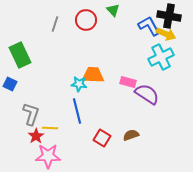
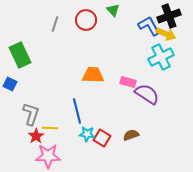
black cross: rotated 30 degrees counterclockwise
cyan star: moved 8 px right, 50 px down
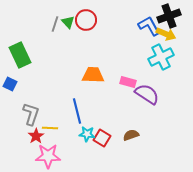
green triangle: moved 45 px left, 12 px down
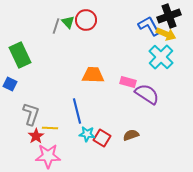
gray line: moved 1 px right, 2 px down
cyan cross: rotated 20 degrees counterclockwise
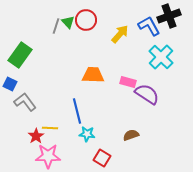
yellow arrow: moved 46 px left; rotated 72 degrees counterclockwise
green rectangle: rotated 60 degrees clockwise
gray L-shape: moved 6 px left, 12 px up; rotated 55 degrees counterclockwise
red square: moved 20 px down
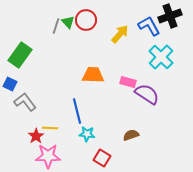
black cross: moved 1 px right
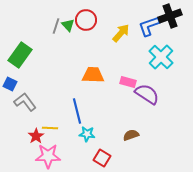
green triangle: moved 3 px down
blue L-shape: rotated 80 degrees counterclockwise
yellow arrow: moved 1 px right, 1 px up
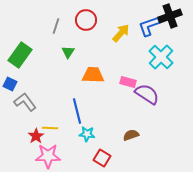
green triangle: moved 27 px down; rotated 16 degrees clockwise
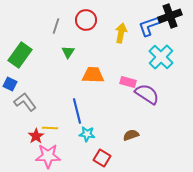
yellow arrow: rotated 30 degrees counterclockwise
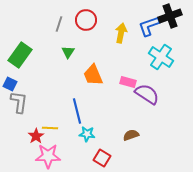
gray line: moved 3 px right, 2 px up
cyan cross: rotated 10 degrees counterclockwise
orange trapezoid: rotated 115 degrees counterclockwise
gray L-shape: moved 6 px left; rotated 45 degrees clockwise
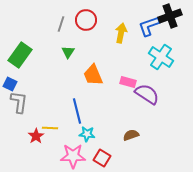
gray line: moved 2 px right
pink star: moved 25 px right
